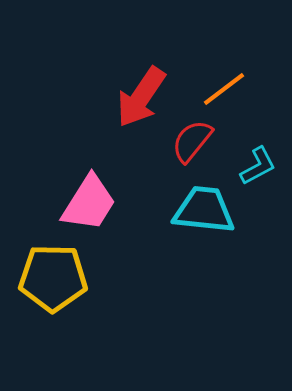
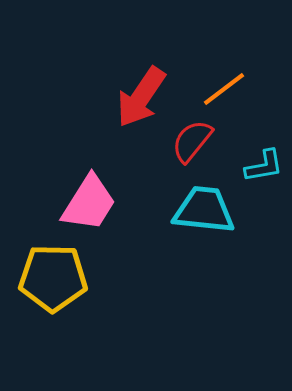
cyan L-shape: moved 6 px right; rotated 18 degrees clockwise
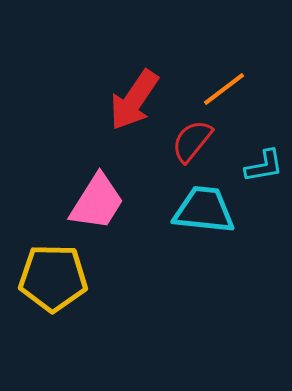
red arrow: moved 7 px left, 3 px down
pink trapezoid: moved 8 px right, 1 px up
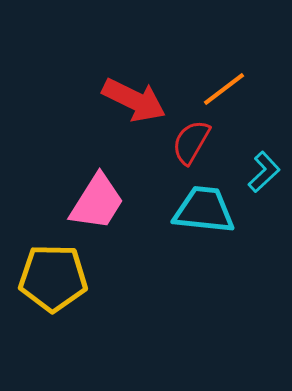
red arrow: rotated 98 degrees counterclockwise
red semicircle: moved 1 px left, 1 px down; rotated 9 degrees counterclockwise
cyan L-shape: moved 6 px down; rotated 33 degrees counterclockwise
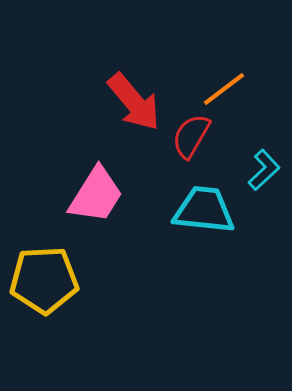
red arrow: moved 2 px down; rotated 24 degrees clockwise
red semicircle: moved 6 px up
cyan L-shape: moved 2 px up
pink trapezoid: moved 1 px left, 7 px up
yellow pentagon: moved 9 px left, 2 px down; rotated 4 degrees counterclockwise
